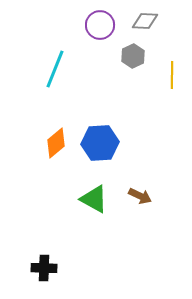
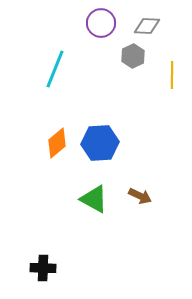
gray diamond: moved 2 px right, 5 px down
purple circle: moved 1 px right, 2 px up
orange diamond: moved 1 px right
black cross: moved 1 px left
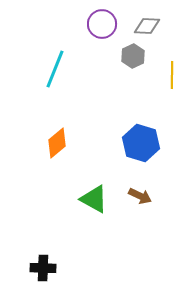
purple circle: moved 1 px right, 1 px down
blue hexagon: moved 41 px right; rotated 21 degrees clockwise
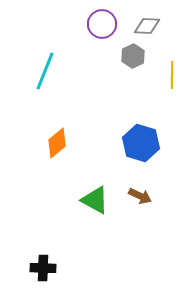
cyan line: moved 10 px left, 2 px down
green triangle: moved 1 px right, 1 px down
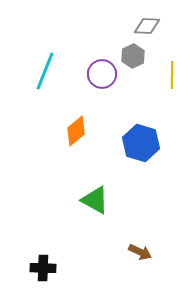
purple circle: moved 50 px down
orange diamond: moved 19 px right, 12 px up
brown arrow: moved 56 px down
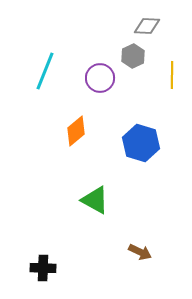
purple circle: moved 2 px left, 4 px down
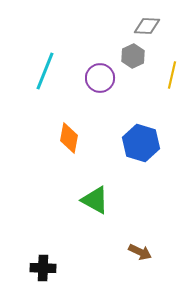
yellow line: rotated 12 degrees clockwise
orange diamond: moved 7 px left, 7 px down; rotated 40 degrees counterclockwise
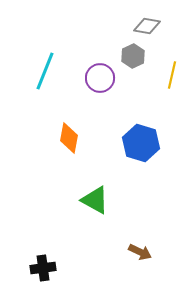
gray diamond: rotated 8 degrees clockwise
black cross: rotated 10 degrees counterclockwise
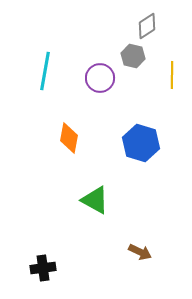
gray diamond: rotated 44 degrees counterclockwise
gray hexagon: rotated 20 degrees counterclockwise
cyan line: rotated 12 degrees counterclockwise
yellow line: rotated 12 degrees counterclockwise
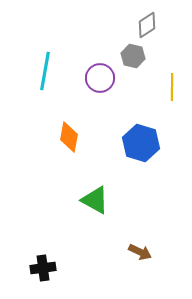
gray diamond: moved 1 px up
yellow line: moved 12 px down
orange diamond: moved 1 px up
